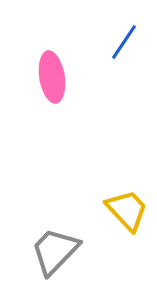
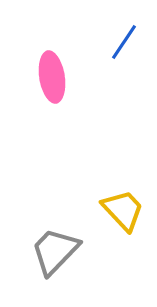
yellow trapezoid: moved 4 px left
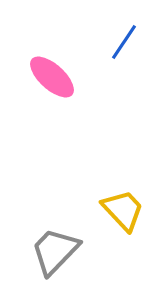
pink ellipse: rotated 39 degrees counterclockwise
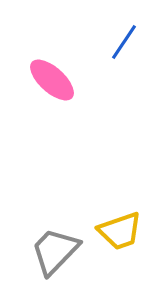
pink ellipse: moved 3 px down
yellow trapezoid: moved 3 px left, 21 px down; rotated 114 degrees clockwise
